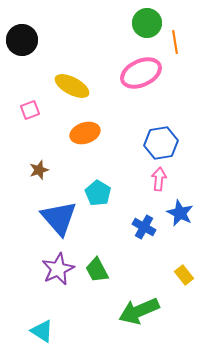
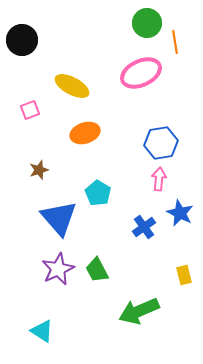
blue cross: rotated 25 degrees clockwise
yellow rectangle: rotated 24 degrees clockwise
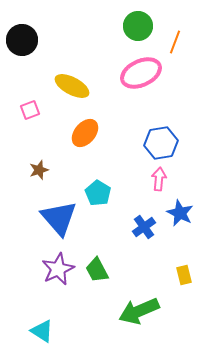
green circle: moved 9 px left, 3 px down
orange line: rotated 30 degrees clockwise
orange ellipse: rotated 32 degrees counterclockwise
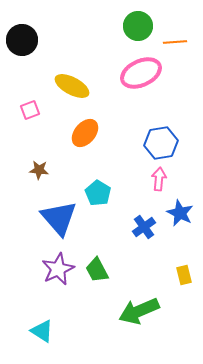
orange line: rotated 65 degrees clockwise
brown star: rotated 24 degrees clockwise
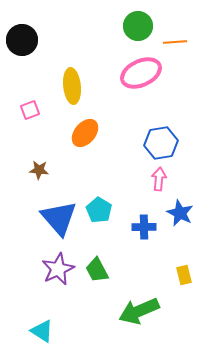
yellow ellipse: rotated 56 degrees clockwise
cyan pentagon: moved 1 px right, 17 px down
blue cross: rotated 35 degrees clockwise
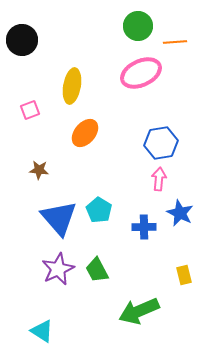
yellow ellipse: rotated 16 degrees clockwise
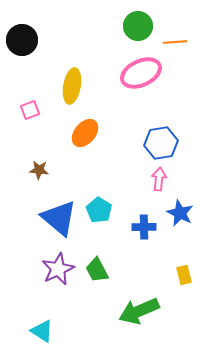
blue triangle: rotated 9 degrees counterclockwise
